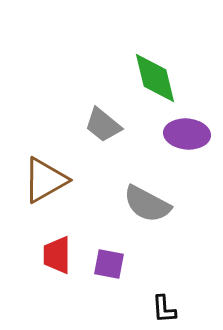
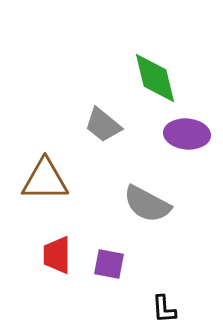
brown triangle: rotated 30 degrees clockwise
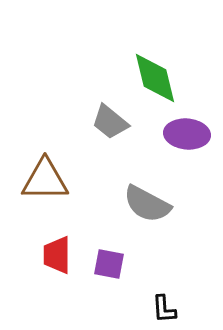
gray trapezoid: moved 7 px right, 3 px up
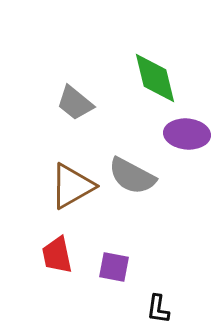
gray trapezoid: moved 35 px left, 19 px up
brown triangle: moved 27 px right, 6 px down; rotated 30 degrees counterclockwise
gray semicircle: moved 15 px left, 28 px up
red trapezoid: rotated 12 degrees counterclockwise
purple square: moved 5 px right, 3 px down
black L-shape: moved 6 px left; rotated 12 degrees clockwise
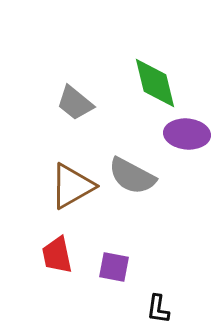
green diamond: moved 5 px down
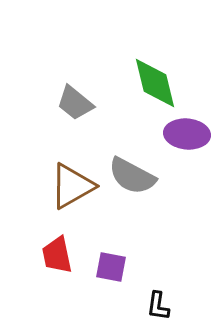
purple square: moved 3 px left
black L-shape: moved 3 px up
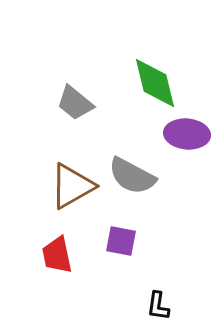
purple square: moved 10 px right, 26 px up
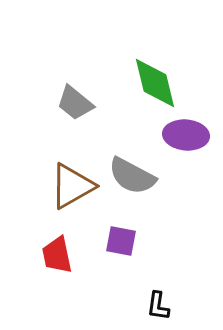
purple ellipse: moved 1 px left, 1 px down
